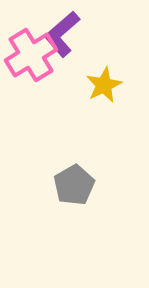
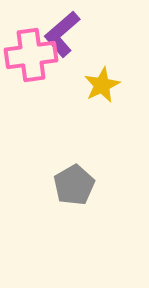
pink cross: rotated 24 degrees clockwise
yellow star: moved 2 px left
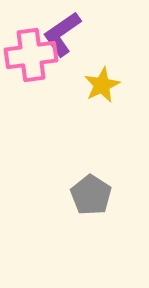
purple L-shape: rotated 6 degrees clockwise
gray pentagon: moved 17 px right, 10 px down; rotated 9 degrees counterclockwise
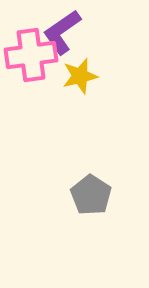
purple L-shape: moved 2 px up
yellow star: moved 22 px left, 9 px up; rotated 12 degrees clockwise
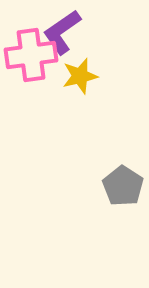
gray pentagon: moved 32 px right, 9 px up
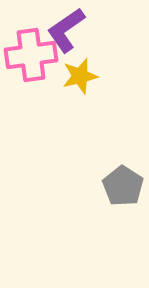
purple L-shape: moved 4 px right, 2 px up
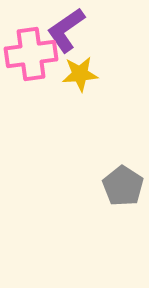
pink cross: moved 1 px up
yellow star: moved 2 px up; rotated 9 degrees clockwise
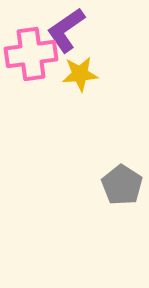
gray pentagon: moved 1 px left, 1 px up
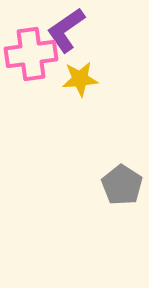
yellow star: moved 5 px down
